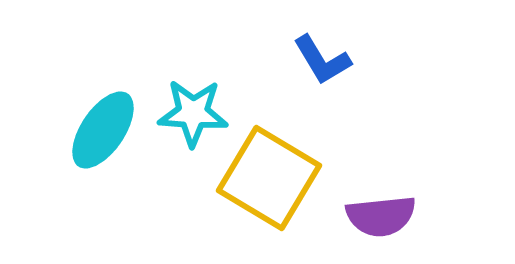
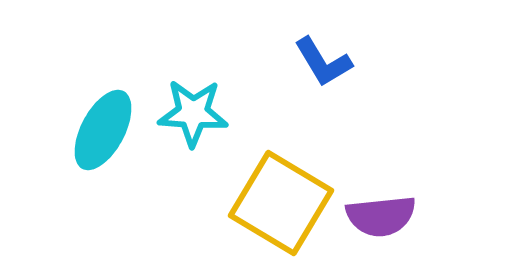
blue L-shape: moved 1 px right, 2 px down
cyan ellipse: rotated 6 degrees counterclockwise
yellow square: moved 12 px right, 25 px down
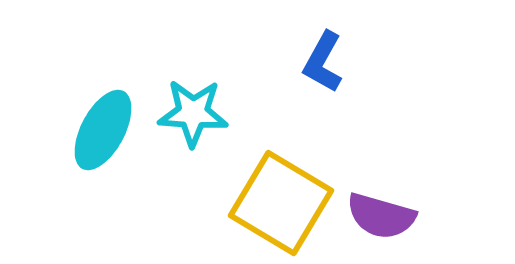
blue L-shape: rotated 60 degrees clockwise
purple semicircle: rotated 22 degrees clockwise
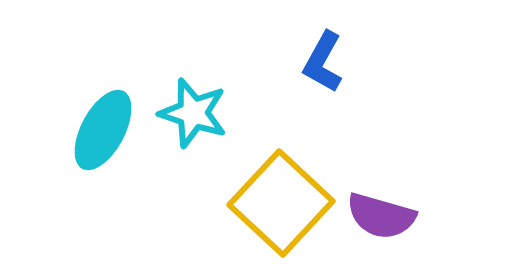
cyan star: rotated 14 degrees clockwise
yellow square: rotated 12 degrees clockwise
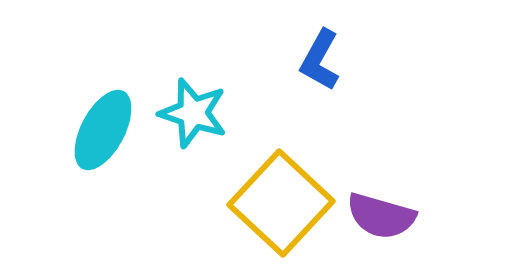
blue L-shape: moved 3 px left, 2 px up
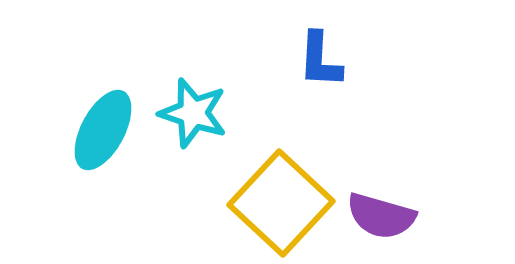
blue L-shape: rotated 26 degrees counterclockwise
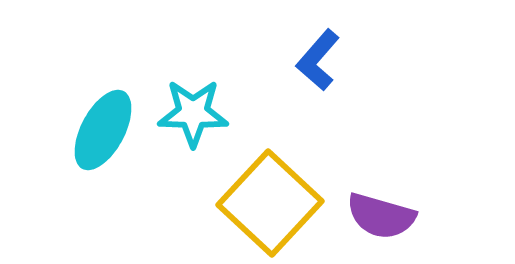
blue L-shape: moved 2 px left; rotated 38 degrees clockwise
cyan star: rotated 16 degrees counterclockwise
yellow square: moved 11 px left
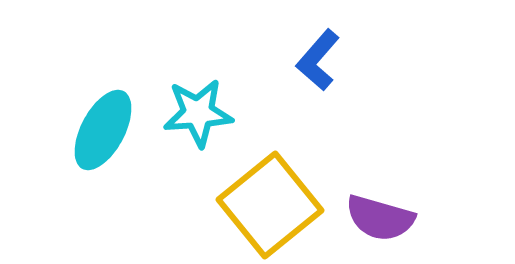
cyan star: moved 5 px right; rotated 6 degrees counterclockwise
yellow square: moved 2 px down; rotated 8 degrees clockwise
purple semicircle: moved 1 px left, 2 px down
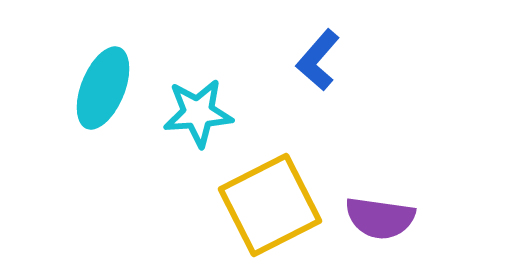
cyan ellipse: moved 42 px up; rotated 6 degrees counterclockwise
yellow square: rotated 12 degrees clockwise
purple semicircle: rotated 8 degrees counterclockwise
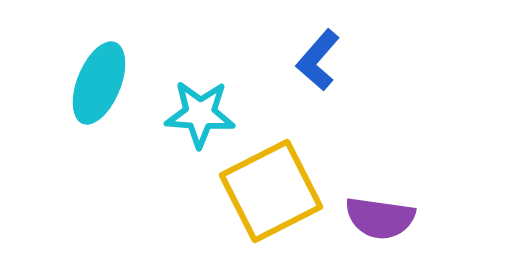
cyan ellipse: moved 4 px left, 5 px up
cyan star: moved 2 px right, 1 px down; rotated 8 degrees clockwise
yellow square: moved 1 px right, 14 px up
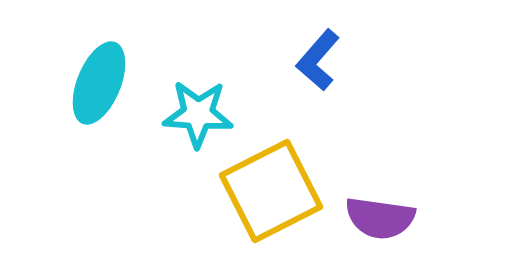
cyan star: moved 2 px left
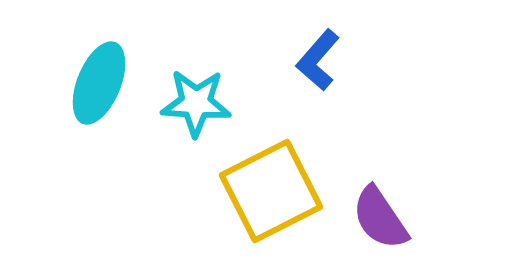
cyan star: moved 2 px left, 11 px up
purple semicircle: rotated 48 degrees clockwise
